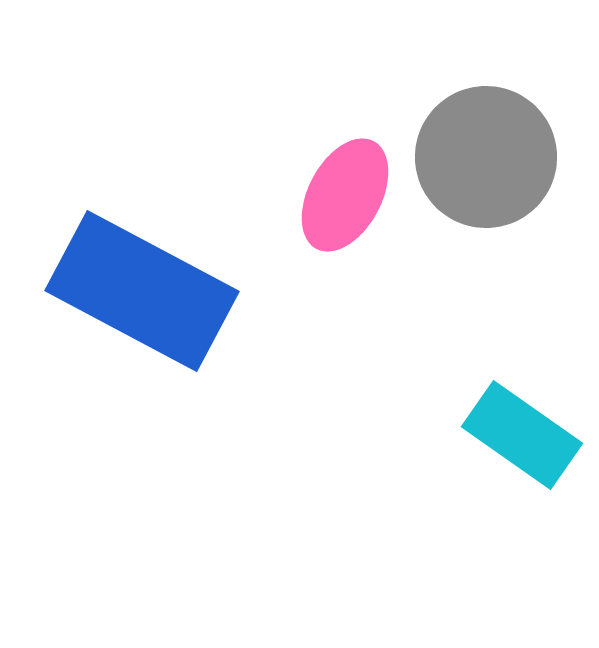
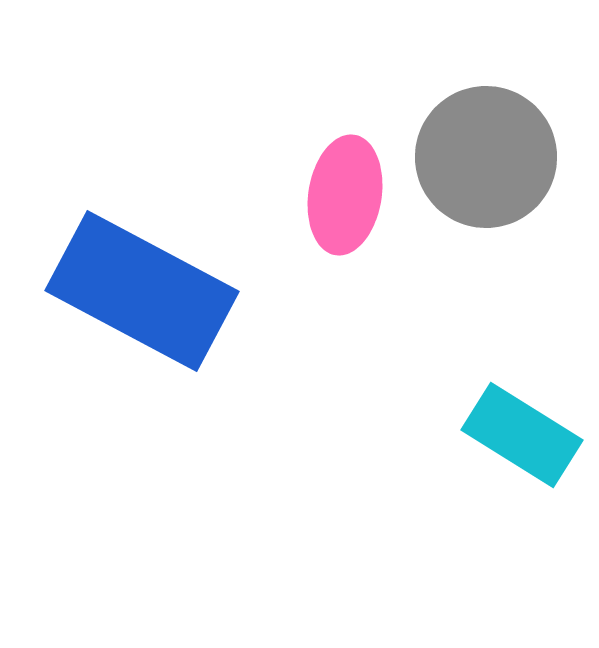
pink ellipse: rotated 19 degrees counterclockwise
cyan rectangle: rotated 3 degrees counterclockwise
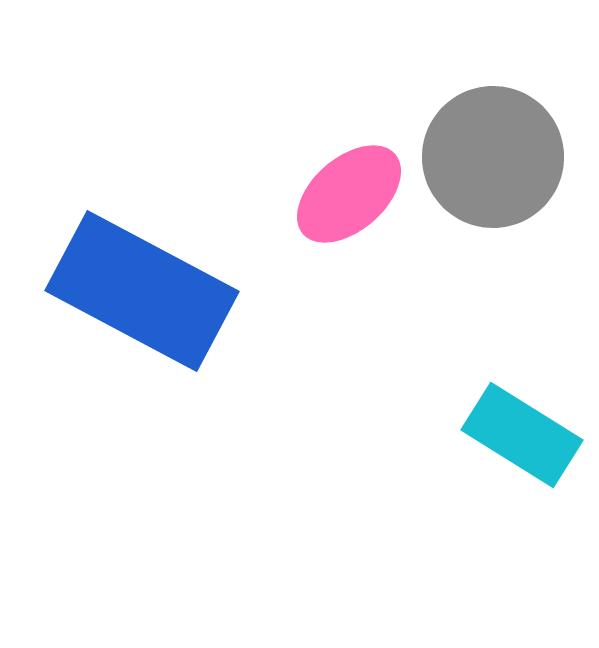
gray circle: moved 7 px right
pink ellipse: moved 4 px right, 1 px up; rotated 40 degrees clockwise
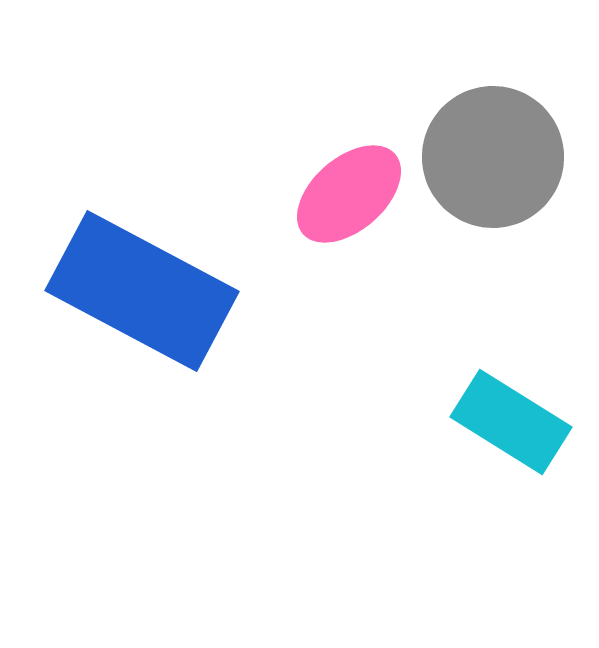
cyan rectangle: moved 11 px left, 13 px up
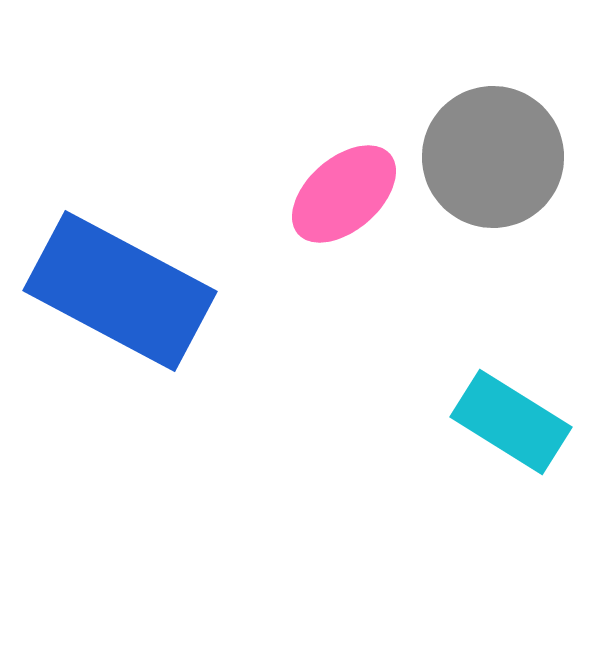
pink ellipse: moved 5 px left
blue rectangle: moved 22 px left
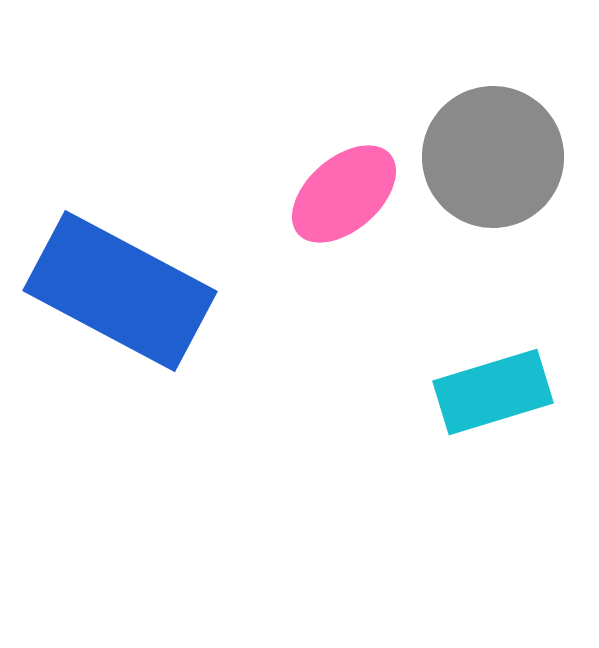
cyan rectangle: moved 18 px left, 30 px up; rotated 49 degrees counterclockwise
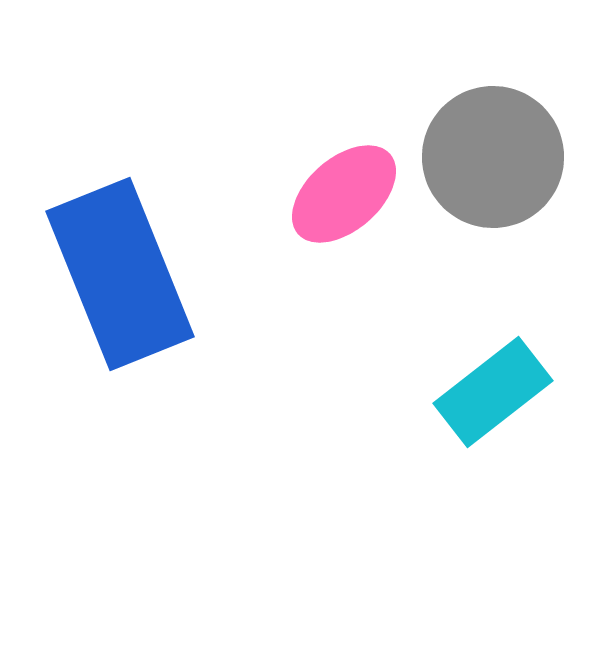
blue rectangle: moved 17 px up; rotated 40 degrees clockwise
cyan rectangle: rotated 21 degrees counterclockwise
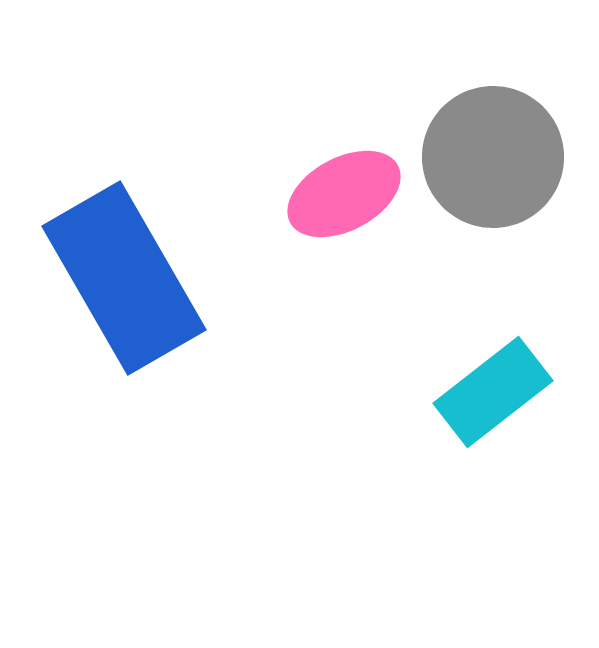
pink ellipse: rotated 13 degrees clockwise
blue rectangle: moved 4 px right, 4 px down; rotated 8 degrees counterclockwise
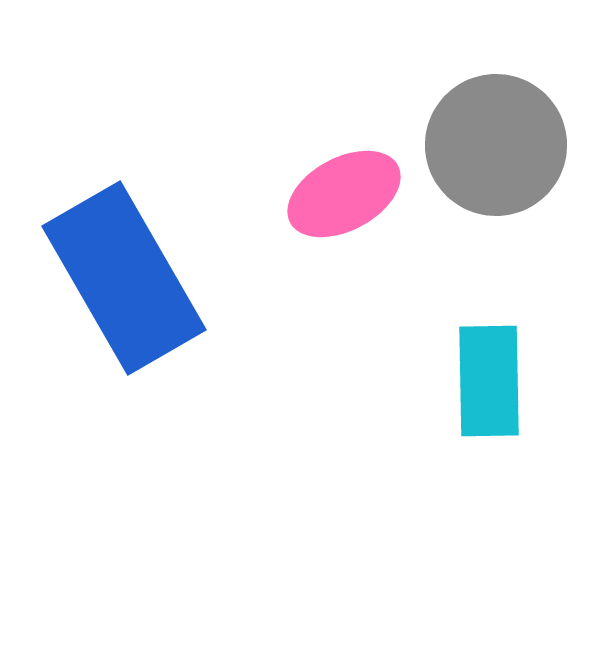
gray circle: moved 3 px right, 12 px up
cyan rectangle: moved 4 px left, 11 px up; rotated 53 degrees counterclockwise
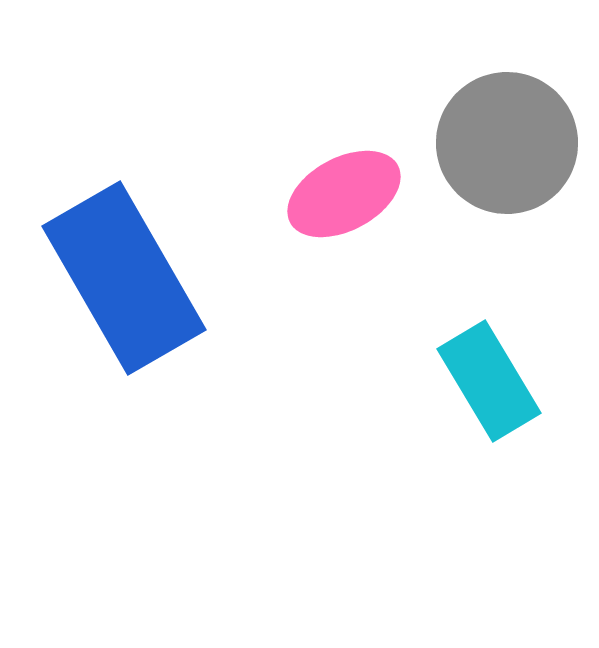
gray circle: moved 11 px right, 2 px up
cyan rectangle: rotated 30 degrees counterclockwise
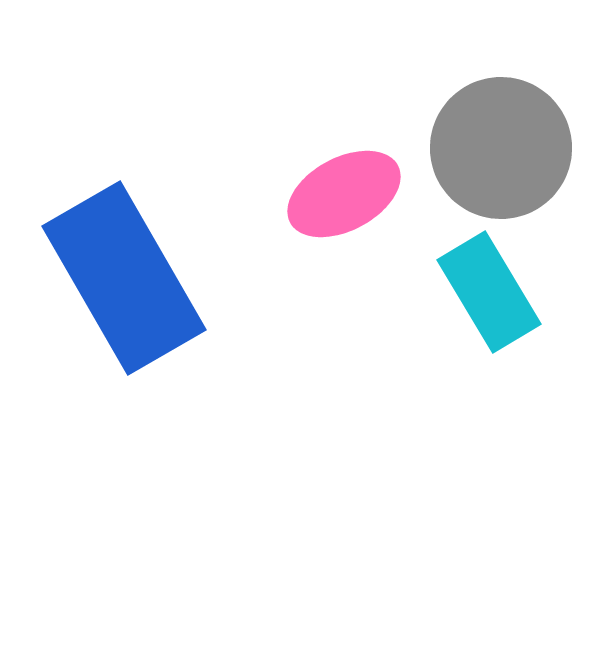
gray circle: moved 6 px left, 5 px down
cyan rectangle: moved 89 px up
